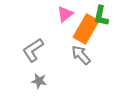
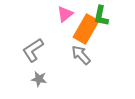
gray star: moved 2 px up
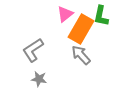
orange rectangle: moved 5 px left
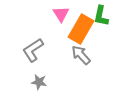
pink triangle: moved 4 px left; rotated 24 degrees counterclockwise
gray star: moved 3 px down
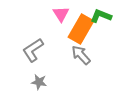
green L-shape: rotated 100 degrees clockwise
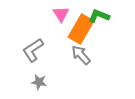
green L-shape: moved 2 px left
